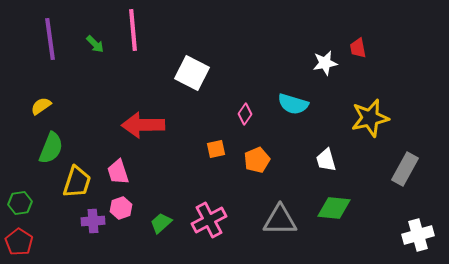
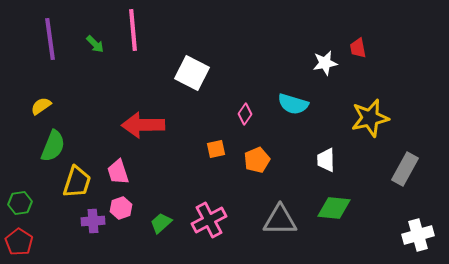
green semicircle: moved 2 px right, 2 px up
white trapezoid: rotated 15 degrees clockwise
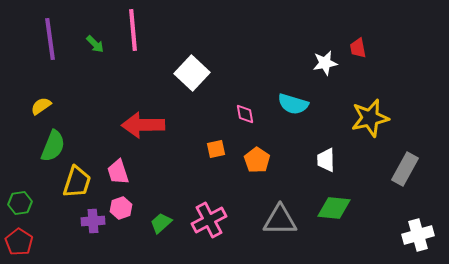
white square: rotated 16 degrees clockwise
pink diamond: rotated 45 degrees counterclockwise
orange pentagon: rotated 15 degrees counterclockwise
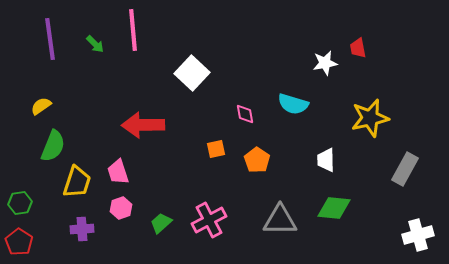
purple cross: moved 11 px left, 8 px down
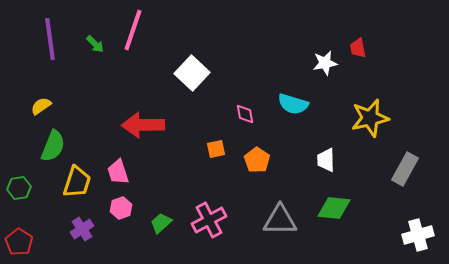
pink line: rotated 24 degrees clockwise
green hexagon: moved 1 px left, 15 px up
purple cross: rotated 30 degrees counterclockwise
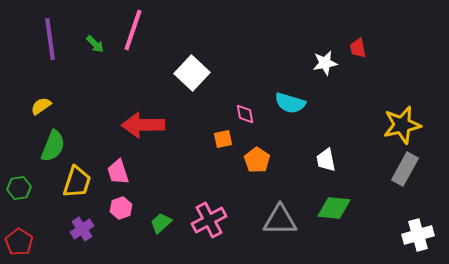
cyan semicircle: moved 3 px left, 1 px up
yellow star: moved 32 px right, 7 px down
orange square: moved 7 px right, 10 px up
white trapezoid: rotated 10 degrees counterclockwise
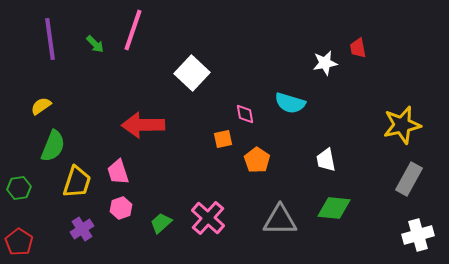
gray rectangle: moved 4 px right, 10 px down
pink cross: moved 1 px left, 2 px up; rotated 20 degrees counterclockwise
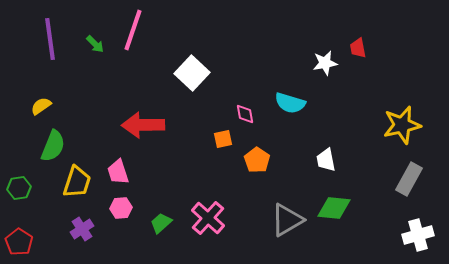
pink hexagon: rotated 15 degrees clockwise
gray triangle: moved 7 px right; rotated 30 degrees counterclockwise
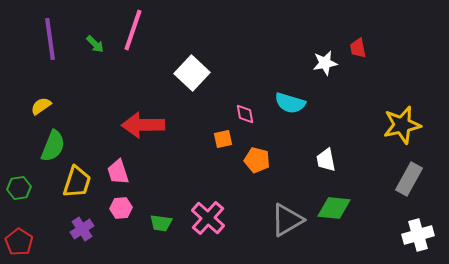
orange pentagon: rotated 20 degrees counterclockwise
green trapezoid: rotated 130 degrees counterclockwise
